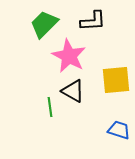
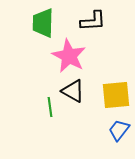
green trapezoid: moved 1 px left, 1 px up; rotated 44 degrees counterclockwise
yellow square: moved 15 px down
blue trapezoid: rotated 70 degrees counterclockwise
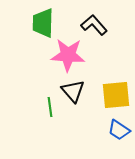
black L-shape: moved 1 px right, 4 px down; rotated 128 degrees counterclockwise
pink star: moved 1 px left, 1 px up; rotated 24 degrees counterclockwise
black triangle: rotated 20 degrees clockwise
blue trapezoid: rotated 95 degrees counterclockwise
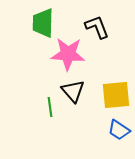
black L-shape: moved 3 px right, 2 px down; rotated 20 degrees clockwise
pink star: moved 1 px up
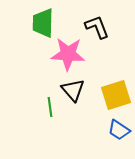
black triangle: moved 1 px up
yellow square: rotated 12 degrees counterclockwise
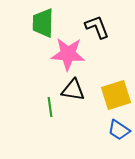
black triangle: rotated 40 degrees counterclockwise
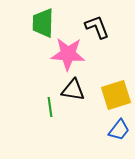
blue trapezoid: rotated 85 degrees counterclockwise
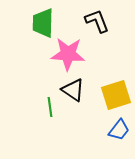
black L-shape: moved 6 px up
black triangle: rotated 25 degrees clockwise
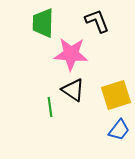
pink star: moved 3 px right
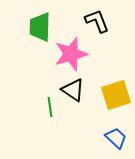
green trapezoid: moved 3 px left, 4 px down
pink star: rotated 20 degrees counterclockwise
blue trapezoid: moved 3 px left, 8 px down; rotated 85 degrees counterclockwise
